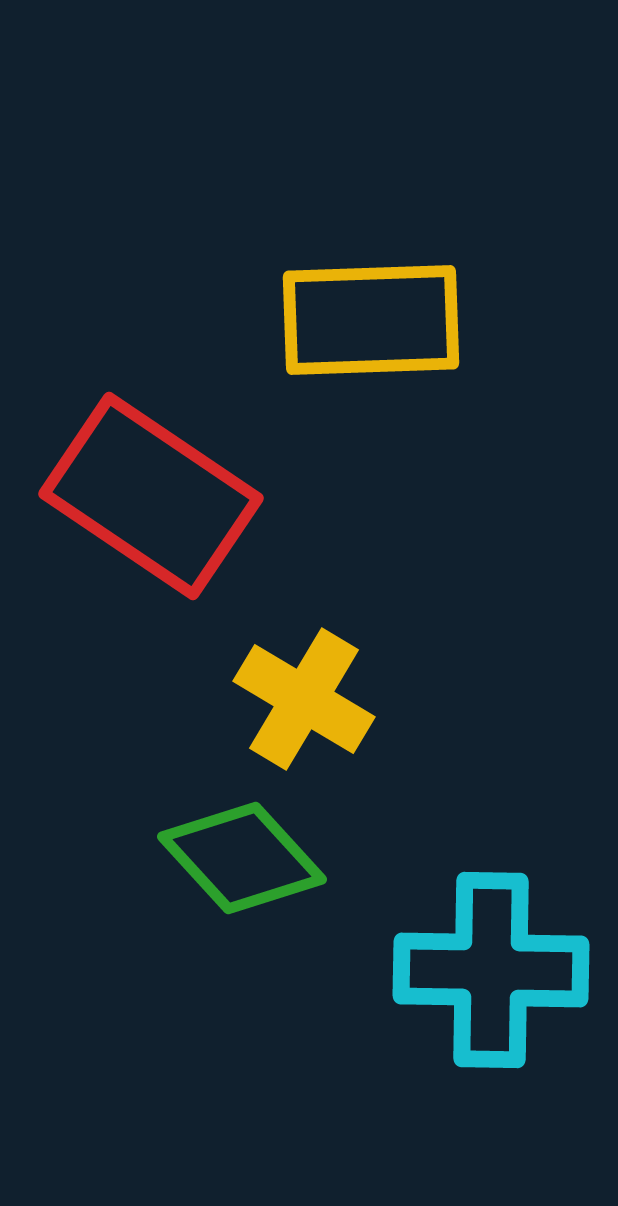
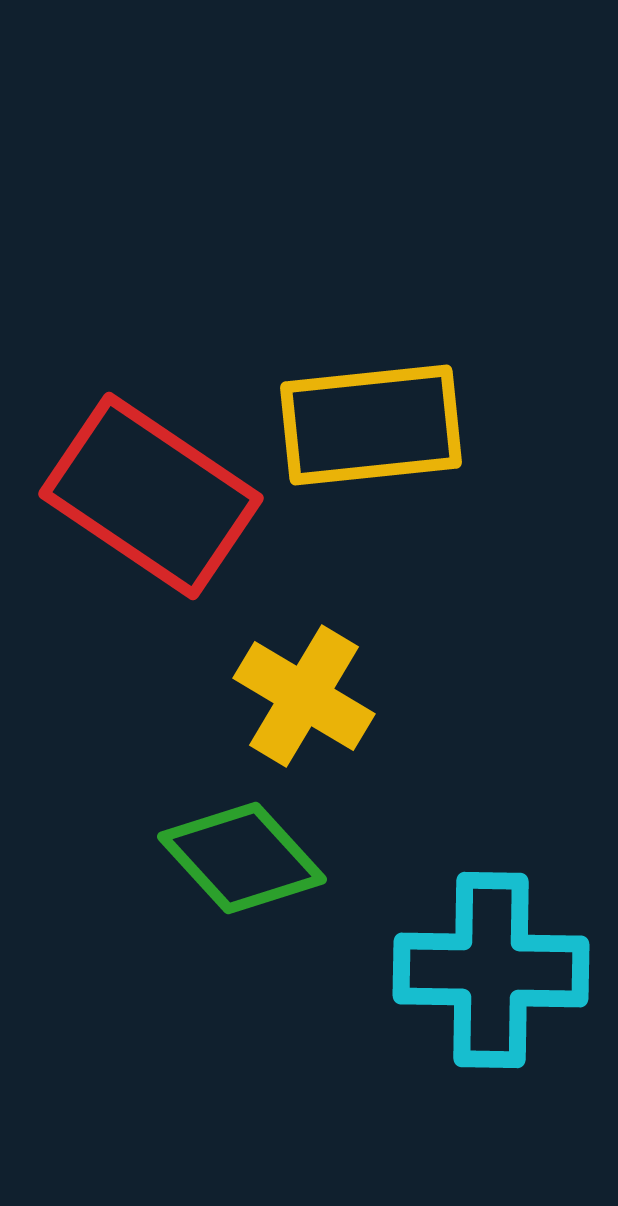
yellow rectangle: moved 105 px down; rotated 4 degrees counterclockwise
yellow cross: moved 3 px up
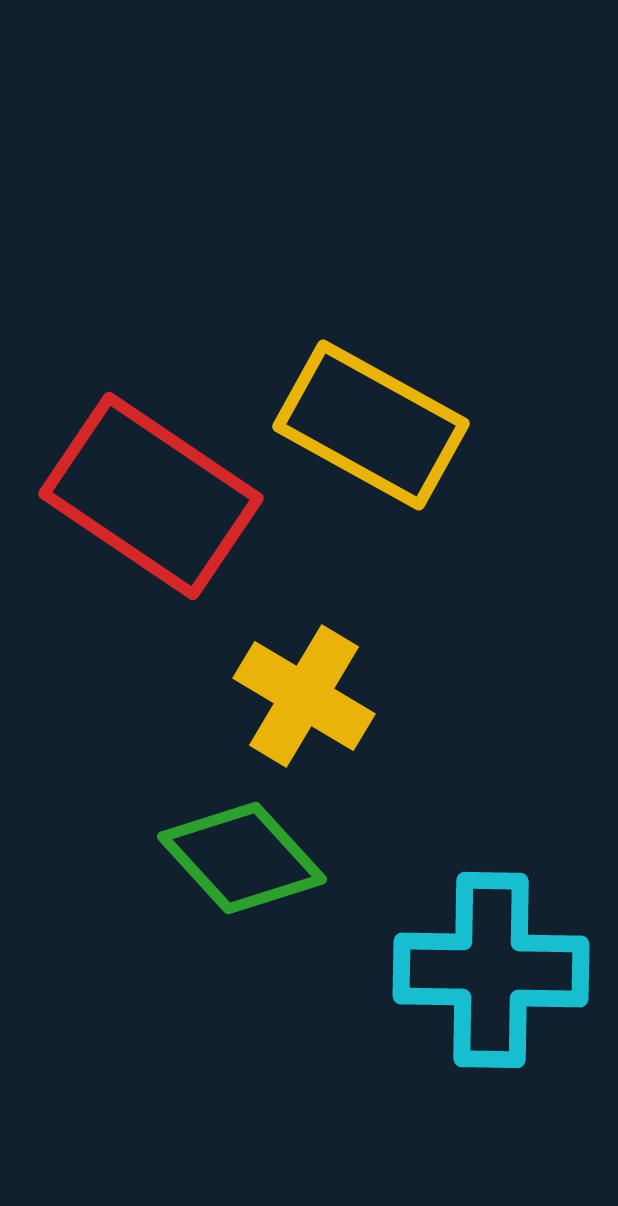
yellow rectangle: rotated 35 degrees clockwise
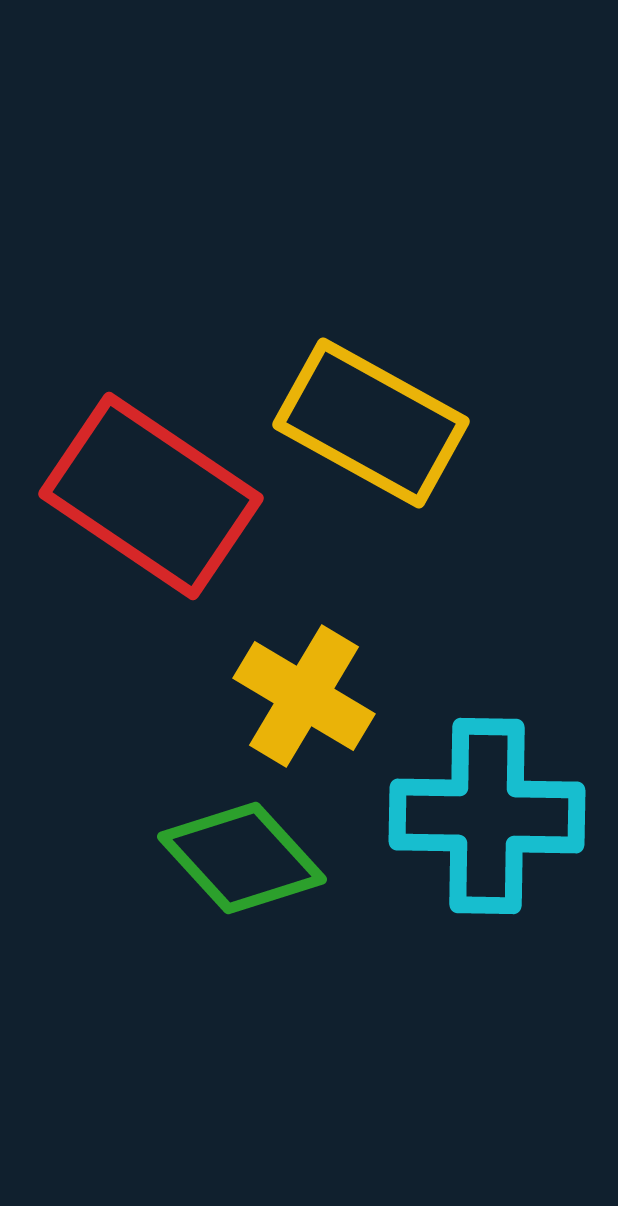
yellow rectangle: moved 2 px up
cyan cross: moved 4 px left, 154 px up
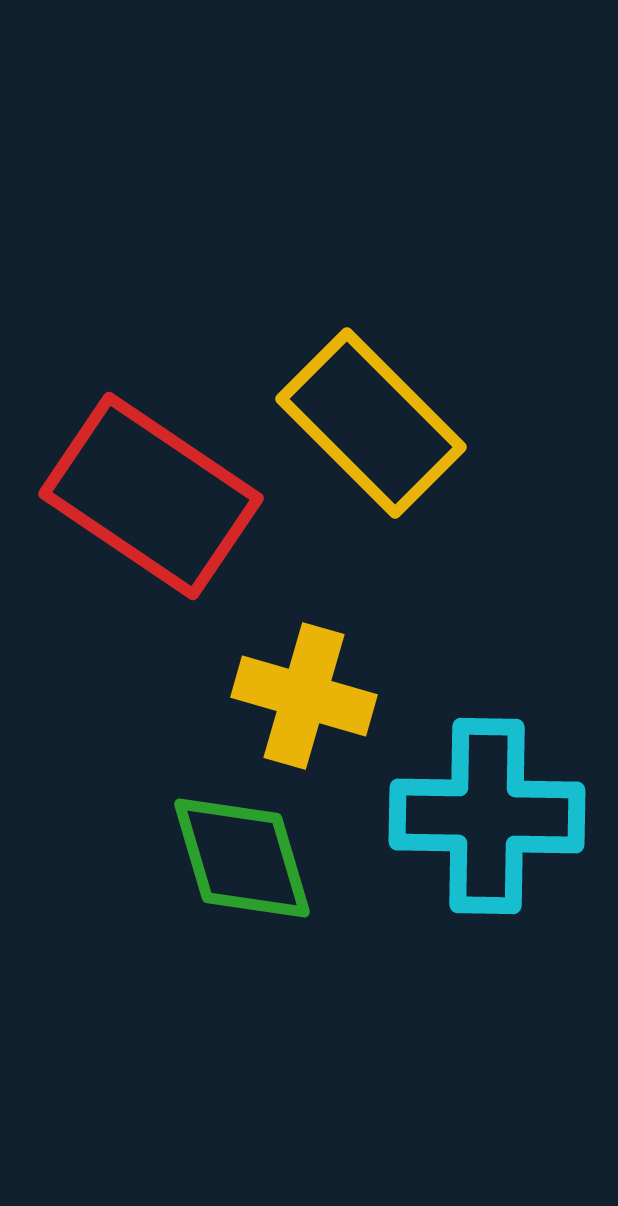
yellow rectangle: rotated 16 degrees clockwise
yellow cross: rotated 15 degrees counterclockwise
green diamond: rotated 26 degrees clockwise
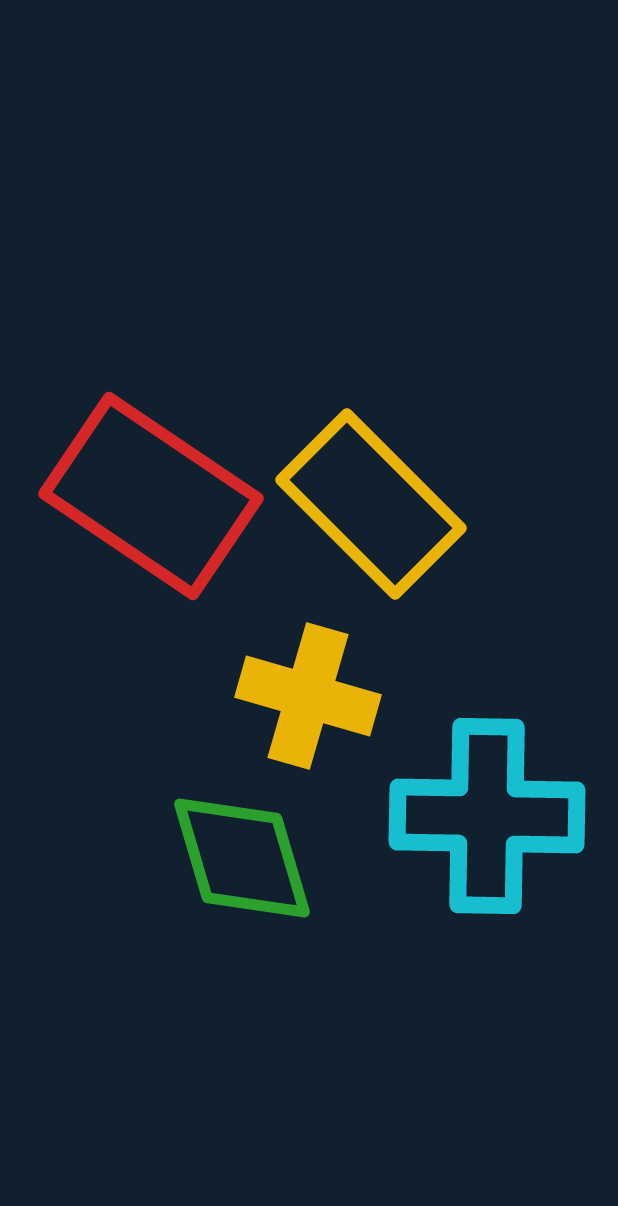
yellow rectangle: moved 81 px down
yellow cross: moved 4 px right
